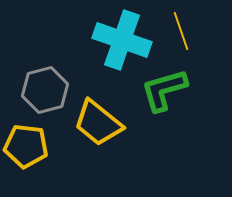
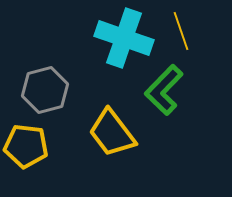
cyan cross: moved 2 px right, 2 px up
green L-shape: rotated 30 degrees counterclockwise
yellow trapezoid: moved 14 px right, 10 px down; rotated 14 degrees clockwise
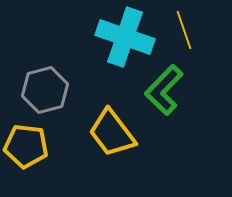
yellow line: moved 3 px right, 1 px up
cyan cross: moved 1 px right, 1 px up
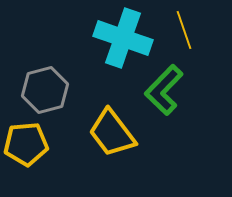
cyan cross: moved 2 px left, 1 px down
yellow pentagon: moved 2 px up; rotated 12 degrees counterclockwise
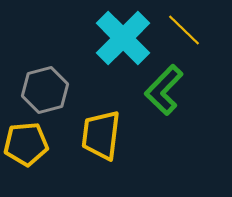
yellow line: rotated 27 degrees counterclockwise
cyan cross: rotated 26 degrees clockwise
yellow trapezoid: moved 11 px left, 2 px down; rotated 44 degrees clockwise
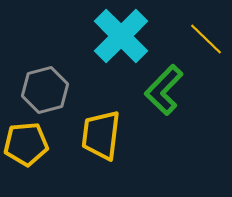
yellow line: moved 22 px right, 9 px down
cyan cross: moved 2 px left, 2 px up
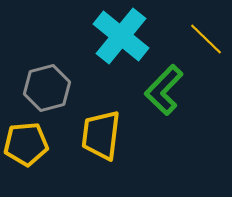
cyan cross: rotated 6 degrees counterclockwise
gray hexagon: moved 2 px right, 2 px up
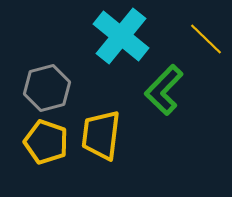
yellow pentagon: moved 20 px right, 2 px up; rotated 24 degrees clockwise
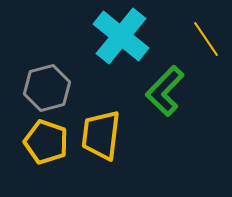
yellow line: rotated 12 degrees clockwise
green L-shape: moved 1 px right, 1 px down
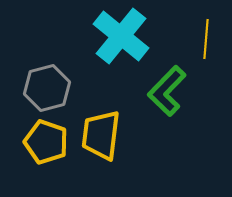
yellow line: rotated 39 degrees clockwise
green L-shape: moved 2 px right
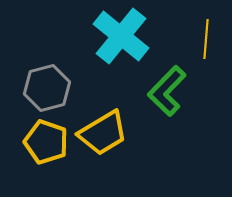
yellow trapezoid: moved 2 px right, 2 px up; rotated 128 degrees counterclockwise
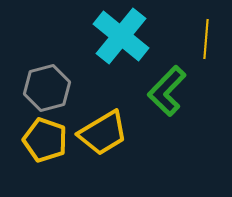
yellow pentagon: moved 1 px left, 2 px up
